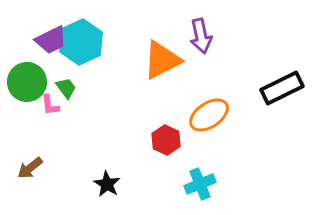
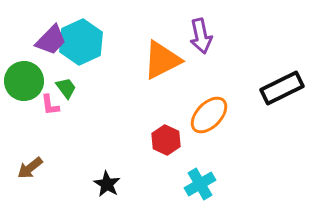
purple trapezoid: rotated 20 degrees counterclockwise
green circle: moved 3 px left, 1 px up
orange ellipse: rotated 12 degrees counterclockwise
cyan cross: rotated 8 degrees counterclockwise
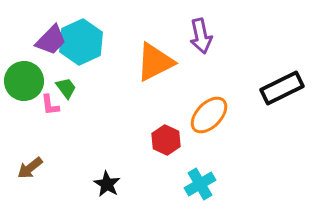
orange triangle: moved 7 px left, 2 px down
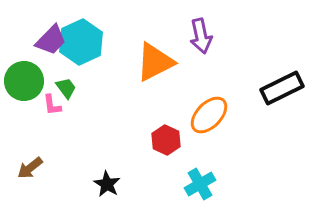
pink L-shape: moved 2 px right
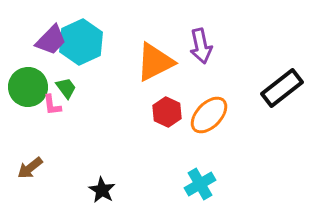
purple arrow: moved 10 px down
green circle: moved 4 px right, 6 px down
black rectangle: rotated 12 degrees counterclockwise
red hexagon: moved 1 px right, 28 px up
black star: moved 5 px left, 6 px down
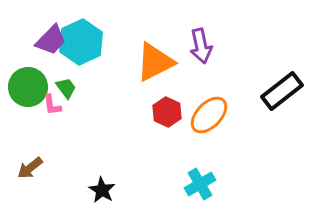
black rectangle: moved 3 px down
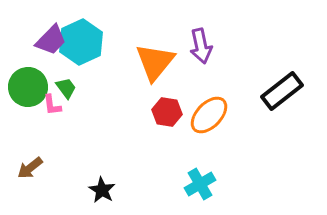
orange triangle: rotated 24 degrees counterclockwise
red hexagon: rotated 16 degrees counterclockwise
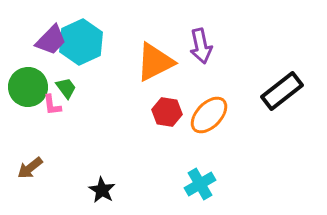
orange triangle: rotated 24 degrees clockwise
